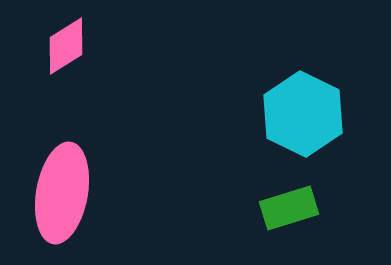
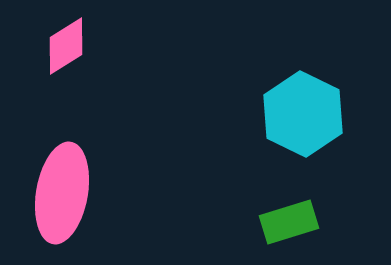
green rectangle: moved 14 px down
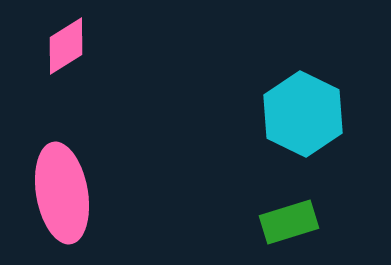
pink ellipse: rotated 20 degrees counterclockwise
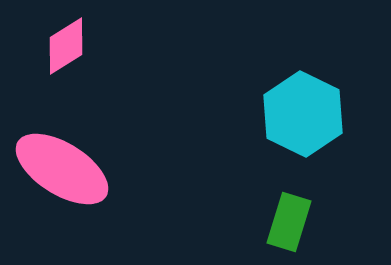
pink ellipse: moved 24 px up; rotated 48 degrees counterclockwise
green rectangle: rotated 56 degrees counterclockwise
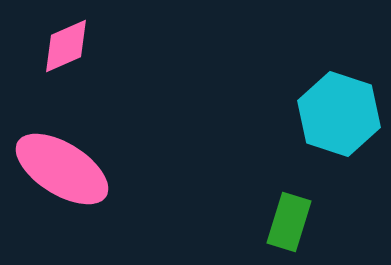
pink diamond: rotated 8 degrees clockwise
cyan hexagon: moved 36 px right; rotated 8 degrees counterclockwise
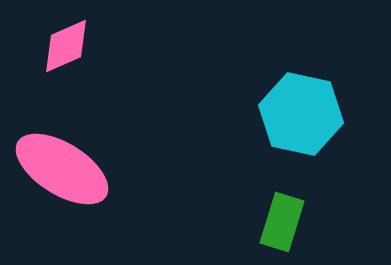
cyan hexagon: moved 38 px left; rotated 6 degrees counterclockwise
green rectangle: moved 7 px left
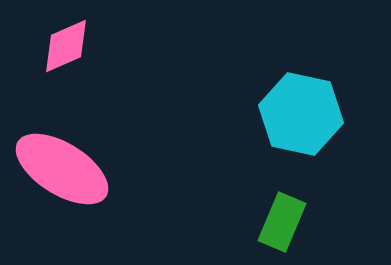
green rectangle: rotated 6 degrees clockwise
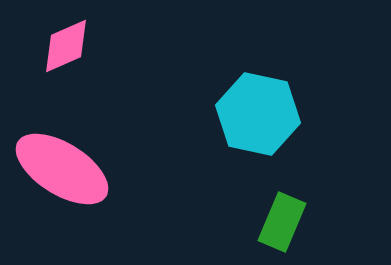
cyan hexagon: moved 43 px left
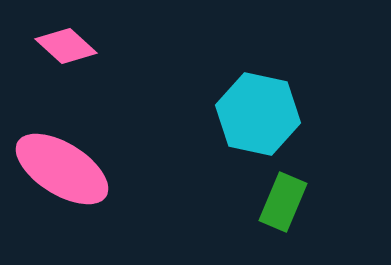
pink diamond: rotated 66 degrees clockwise
green rectangle: moved 1 px right, 20 px up
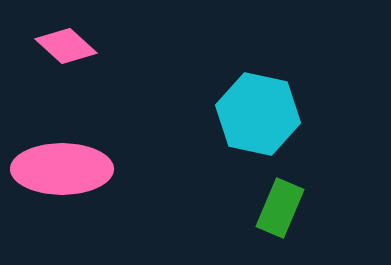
pink ellipse: rotated 32 degrees counterclockwise
green rectangle: moved 3 px left, 6 px down
